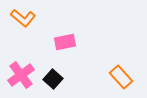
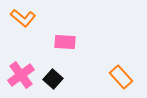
pink rectangle: rotated 15 degrees clockwise
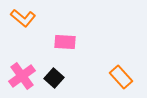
pink cross: moved 1 px right, 1 px down
black square: moved 1 px right, 1 px up
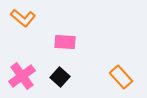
black square: moved 6 px right, 1 px up
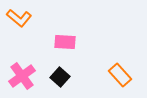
orange L-shape: moved 4 px left
orange rectangle: moved 1 px left, 2 px up
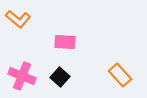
orange L-shape: moved 1 px left, 1 px down
pink cross: rotated 32 degrees counterclockwise
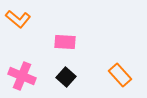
black square: moved 6 px right
